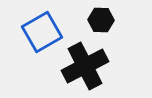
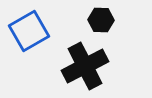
blue square: moved 13 px left, 1 px up
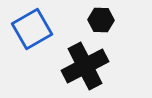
blue square: moved 3 px right, 2 px up
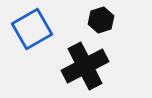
black hexagon: rotated 20 degrees counterclockwise
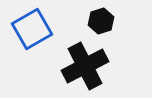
black hexagon: moved 1 px down
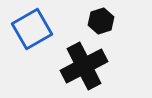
black cross: moved 1 px left
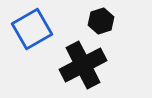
black cross: moved 1 px left, 1 px up
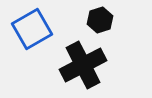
black hexagon: moved 1 px left, 1 px up
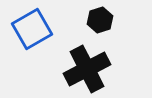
black cross: moved 4 px right, 4 px down
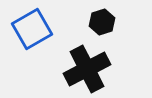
black hexagon: moved 2 px right, 2 px down
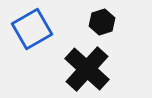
black cross: rotated 21 degrees counterclockwise
